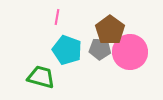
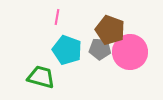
brown pentagon: rotated 16 degrees counterclockwise
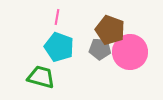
cyan pentagon: moved 8 px left, 3 px up
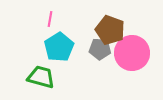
pink line: moved 7 px left, 2 px down
cyan pentagon: rotated 20 degrees clockwise
pink circle: moved 2 px right, 1 px down
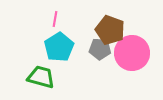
pink line: moved 5 px right
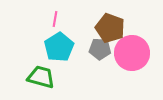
brown pentagon: moved 2 px up
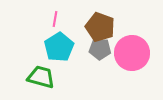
brown pentagon: moved 10 px left, 1 px up
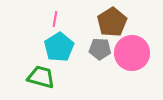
brown pentagon: moved 12 px right, 5 px up; rotated 20 degrees clockwise
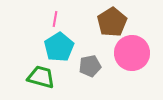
gray pentagon: moved 10 px left, 17 px down; rotated 15 degrees counterclockwise
